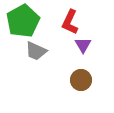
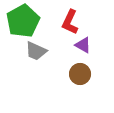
purple triangle: rotated 30 degrees counterclockwise
brown circle: moved 1 px left, 6 px up
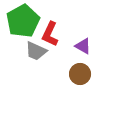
red L-shape: moved 20 px left, 12 px down
purple triangle: moved 1 px down
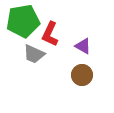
green pentagon: rotated 20 degrees clockwise
gray trapezoid: moved 2 px left, 3 px down
brown circle: moved 2 px right, 1 px down
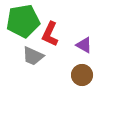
purple triangle: moved 1 px right, 1 px up
gray trapezoid: moved 1 px left, 2 px down
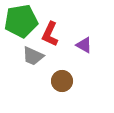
green pentagon: moved 2 px left
brown circle: moved 20 px left, 6 px down
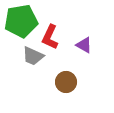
red L-shape: moved 3 px down
brown circle: moved 4 px right, 1 px down
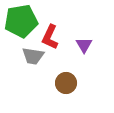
purple triangle: rotated 30 degrees clockwise
gray trapezoid: rotated 15 degrees counterclockwise
brown circle: moved 1 px down
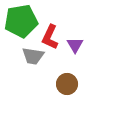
purple triangle: moved 9 px left
brown circle: moved 1 px right, 1 px down
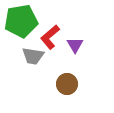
red L-shape: rotated 25 degrees clockwise
